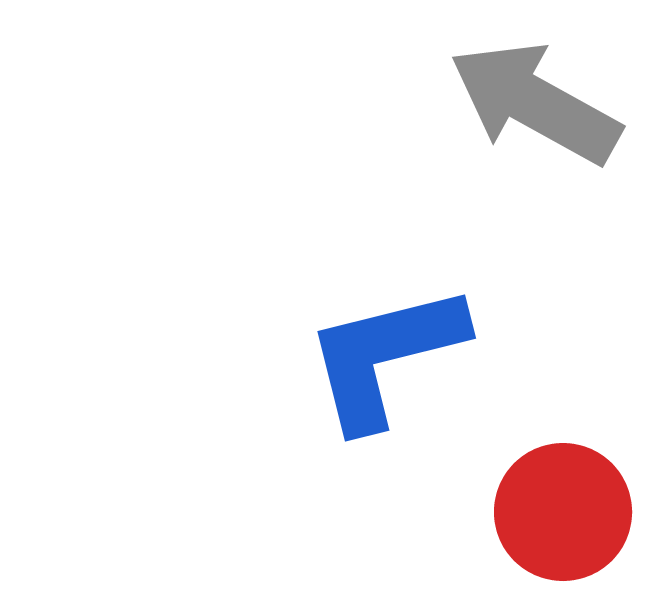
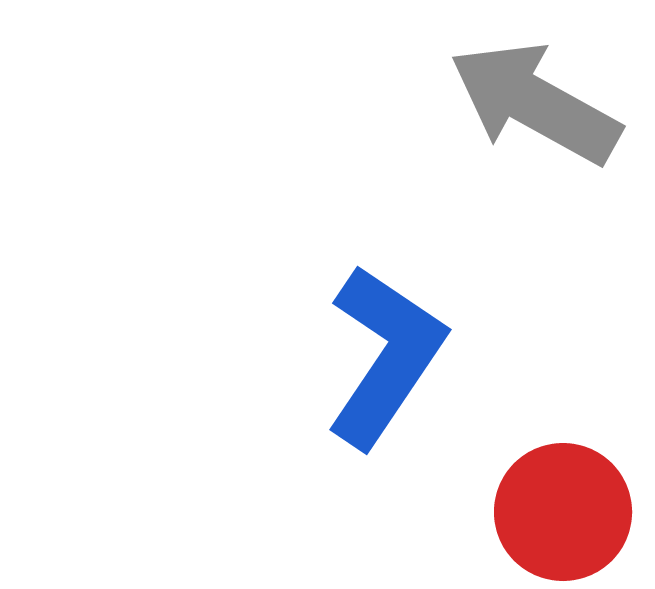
blue L-shape: rotated 138 degrees clockwise
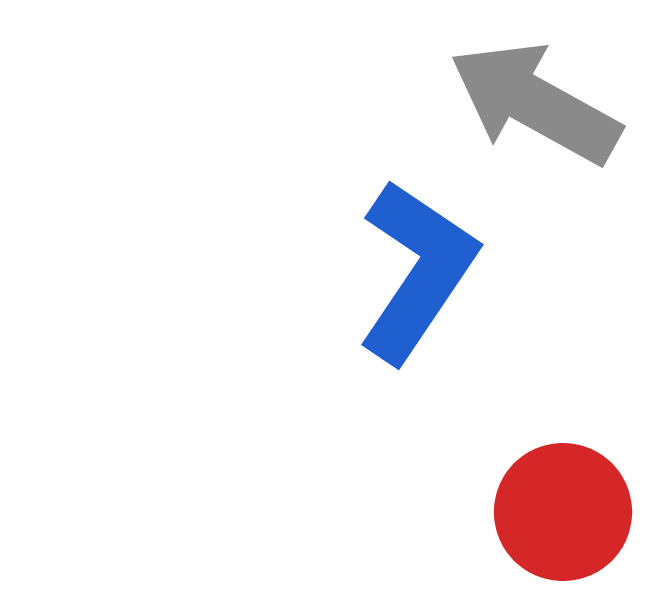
blue L-shape: moved 32 px right, 85 px up
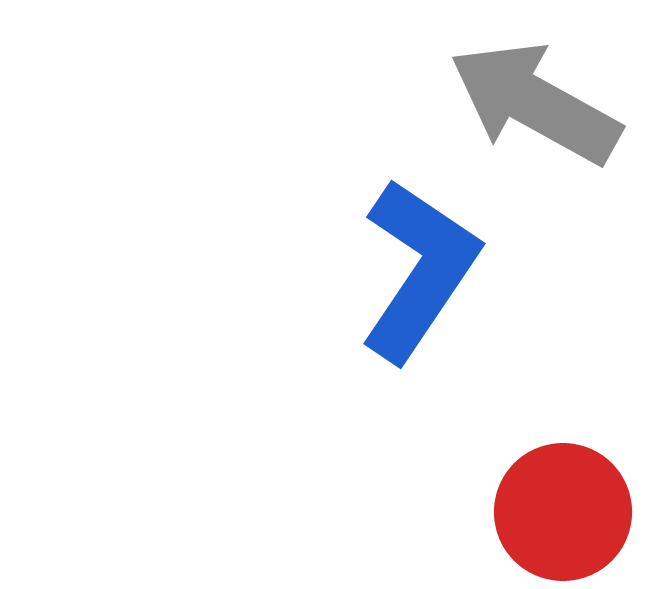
blue L-shape: moved 2 px right, 1 px up
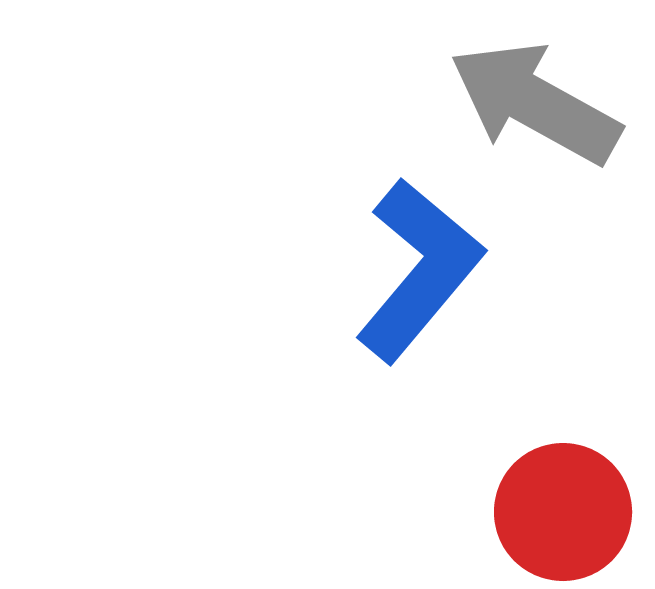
blue L-shape: rotated 6 degrees clockwise
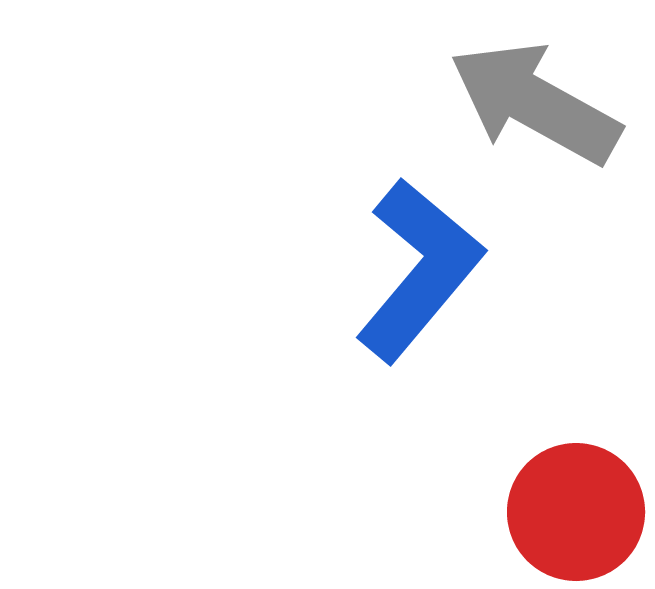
red circle: moved 13 px right
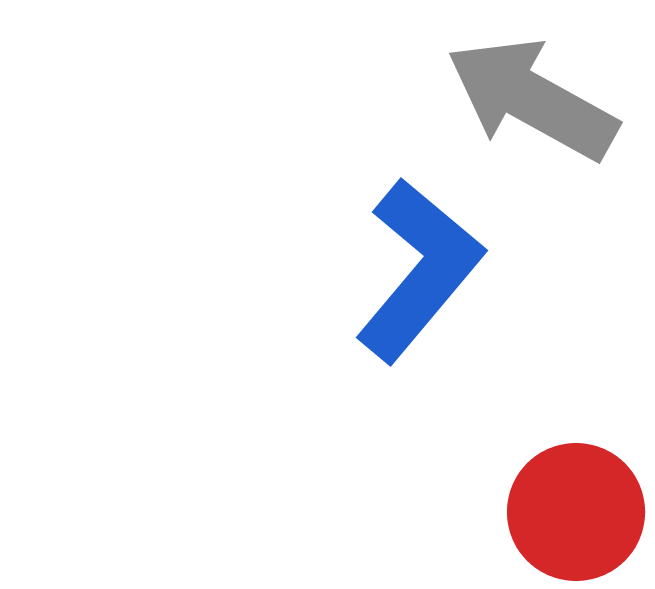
gray arrow: moved 3 px left, 4 px up
